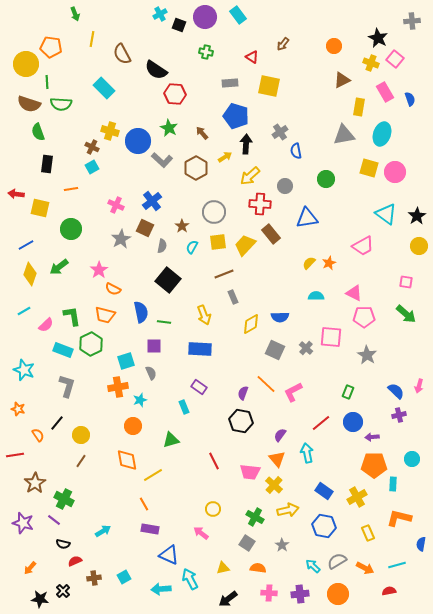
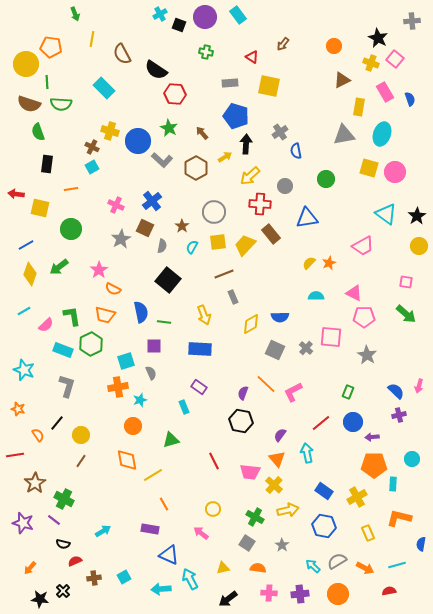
orange line at (144, 504): moved 20 px right
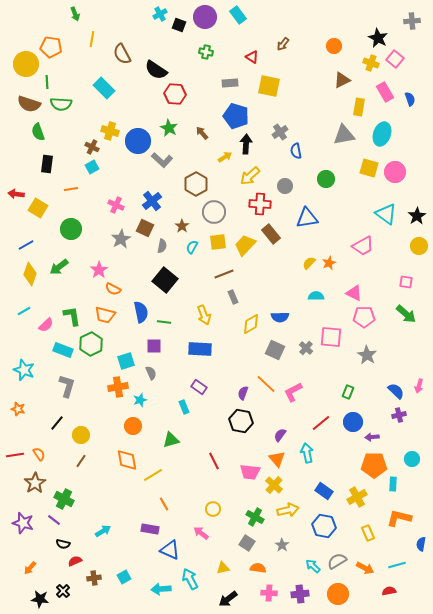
brown hexagon at (196, 168): moved 16 px down
yellow square at (40, 208): moved 2 px left; rotated 18 degrees clockwise
black square at (168, 280): moved 3 px left
orange semicircle at (38, 435): moved 1 px right, 19 px down
blue triangle at (169, 555): moved 1 px right, 5 px up
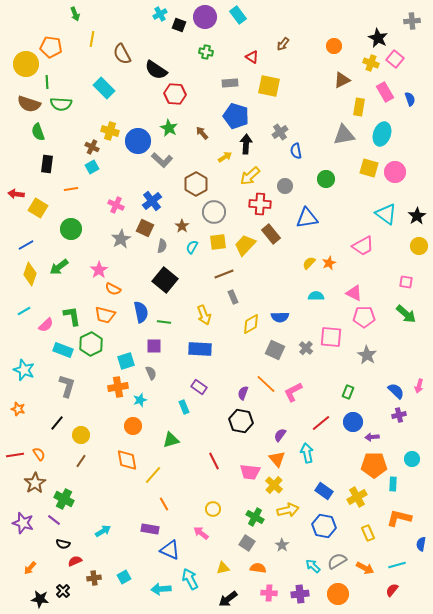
yellow line at (153, 475): rotated 18 degrees counterclockwise
red semicircle at (389, 591): moved 3 px right, 1 px up; rotated 40 degrees counterclockwise
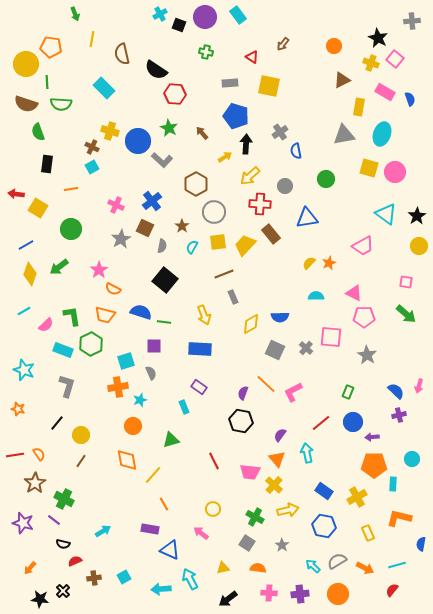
brown semicircle at (122, 54): rotated 15 degrees clockwise
pink rectangle at (385, 92): rotated 30 degrees counterclockwise
brown semicircle at (29, 104): moved 3 px left
blue semicircle at (141, 312): rotated 60 degrees counterclockwise
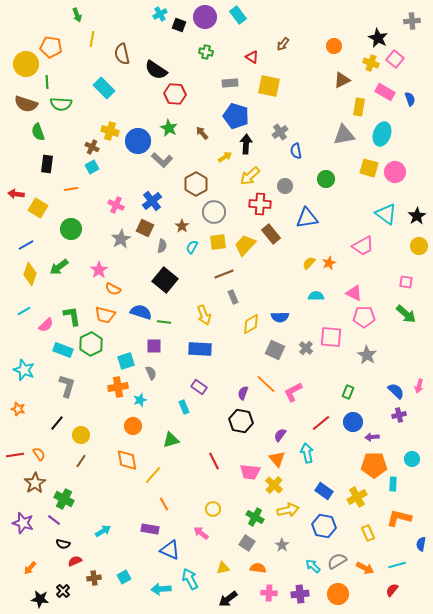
green arrow at (75, 14): moved 2 px right, 1 px down
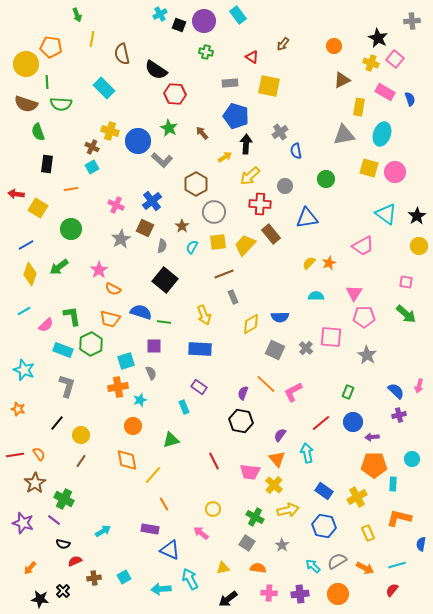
purple circle at (205, 17): moved 1 px left, 4 px down
pink triangle at (354, 293): rotated 36 degrees clockwise
orange trapezoid at (105, 315): moved 5 px right, 4 px down
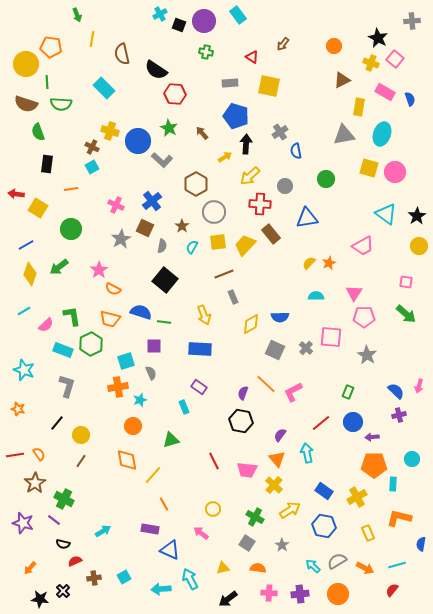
pink trapezoid at (250, 472): moved 3 px left, 2 px up
yellow arrow at (288, 510): moved 2 px right; rotated 20 degrees counterclockwise
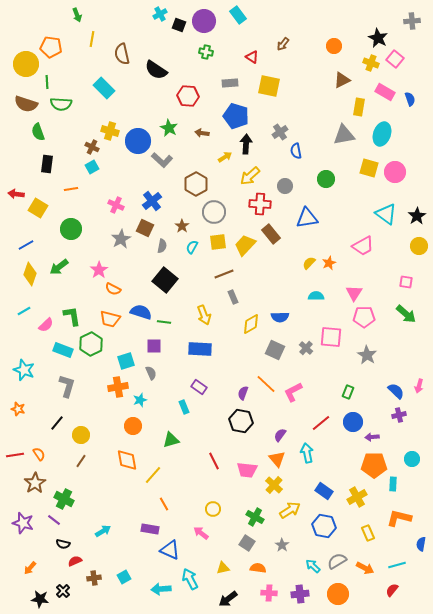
red hexagon at (175, 94): moved 13 px right, 2 px down
brown arrow at (202, 133): rotated 40 degrees counterclockwise
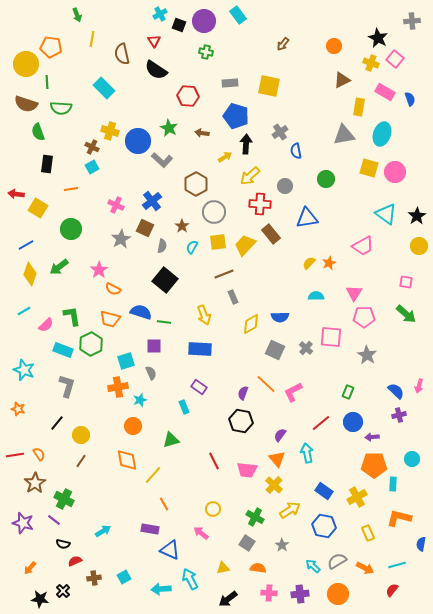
red triangle at (252, 57): moved 98 px left, 16 px up; rotated 24 degrees clockwise
green semicircle at (61, 104): moved 4 px down
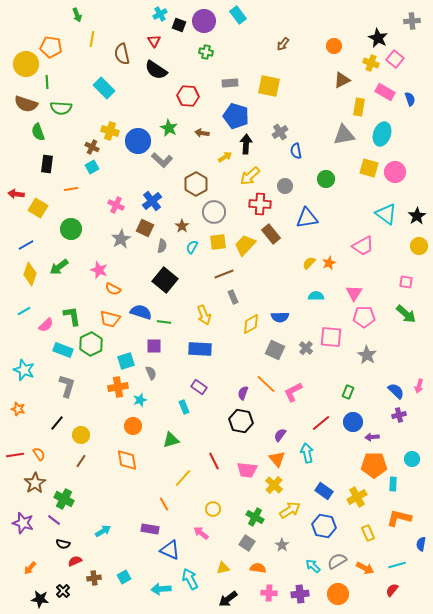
pink star at (99, 270): rotated 18 degrees counterclockwise
yellow line at (153, 475): moved 30 px right, 3 px down
